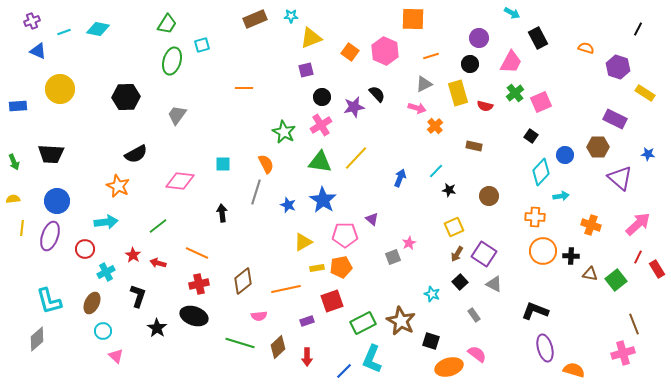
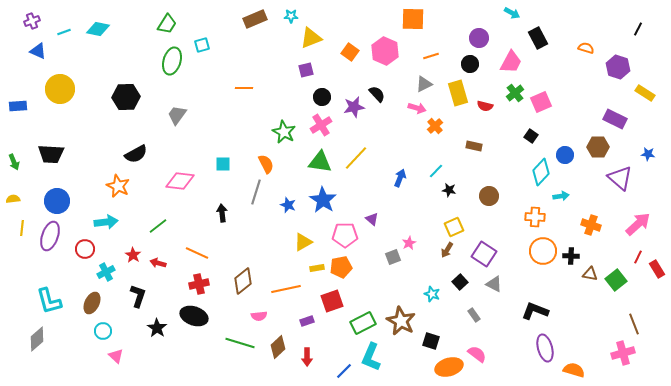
brown arrow at (457, 254): moved 10 px left, 4 px up
cyan L-shape at (372, 359): moved 1 px left, 2 px up
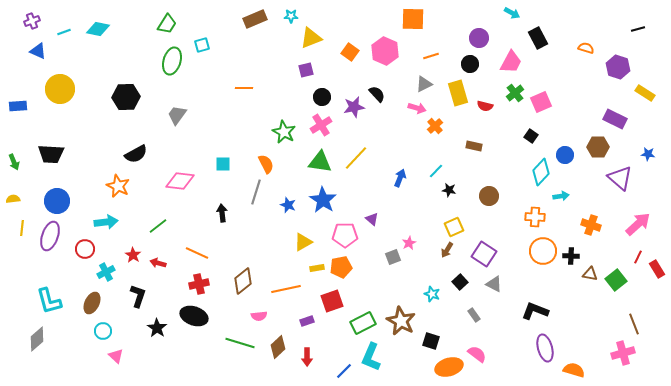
black line at (638, 29): rotated 48 degrees clockwise
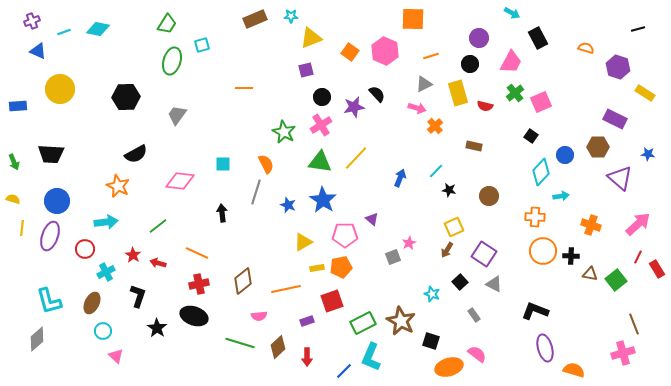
yellow semicircle at (13, 199): rotated 24 degrees clockwise
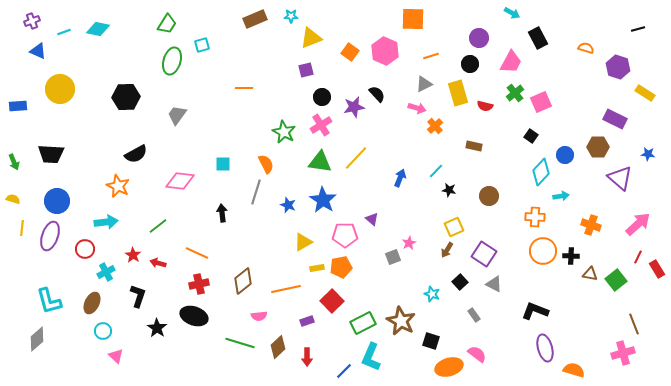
red square at (332, 301): rotated 25 degrees counterclockwise
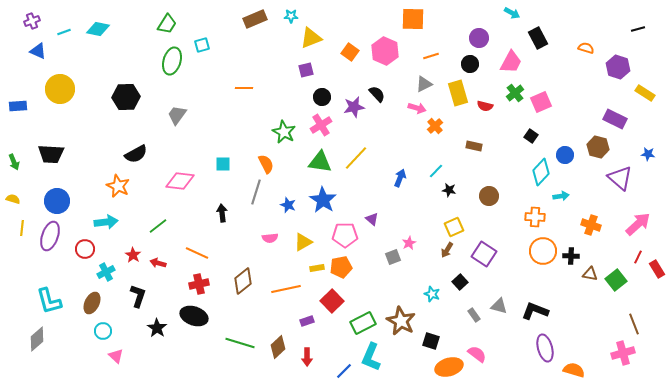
brown hexagon at (598, 147): rotated 15 degrees clockwise
gray triangle at (494, 284): moved 5 px right, 22 px down; rotated 12 degrees counterclockwise
pink semicircle at (259, 316): moved 11 px right, 78 px up
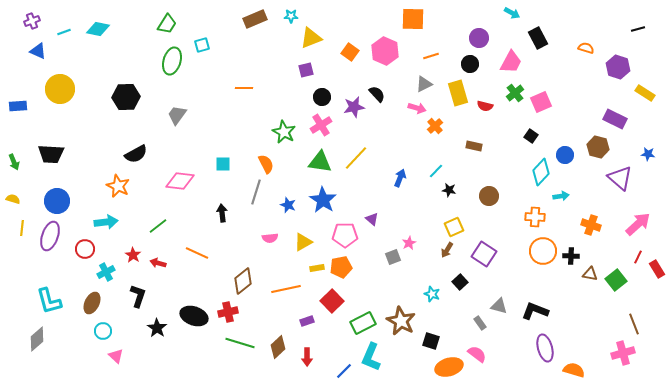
red cross at (199, 284): moved 29 px right, 28 px down
gray rectangle at (474, 315): moved 6 px right, 8 px down
